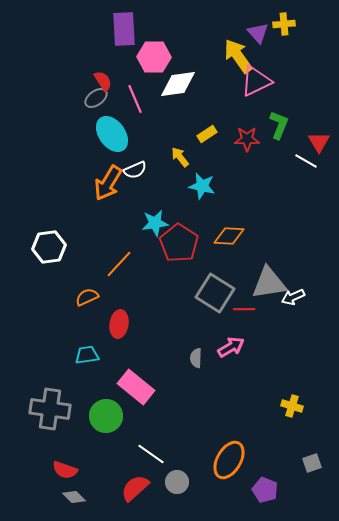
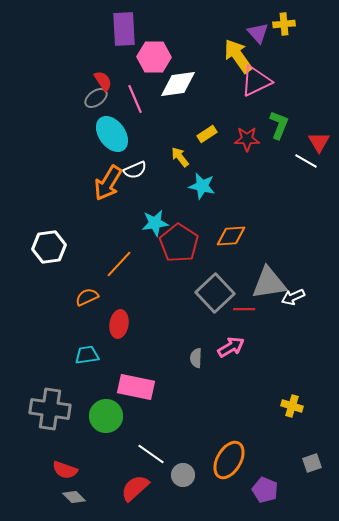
orange diamond at (229, 236): moved 2 px right; rotated 8 degrees counterclockwise
gray square at (215, 293): rotated 15 degrees clockwise
pink rectangle at (136, 387): rotated 27 degrees counterclockwise
gray circle at (177, 482): moved 6 px right, 7 px up
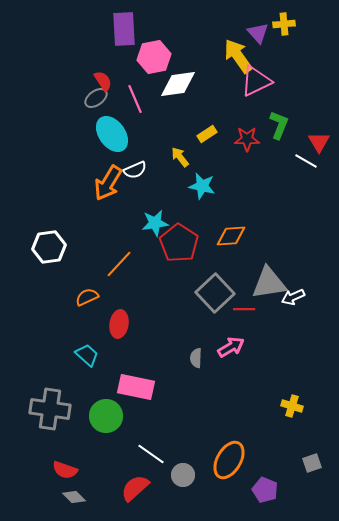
pink hexagon at (154, 57): rotated 12 degrees counterclockwise
cyan trapezoid at (87, 355): rotated 50 degrees clockwise
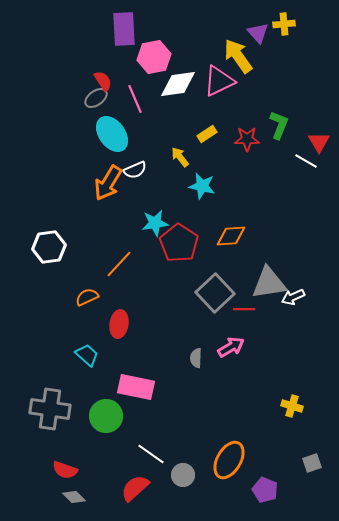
pink triangle at (256, 81): moved 37 px left
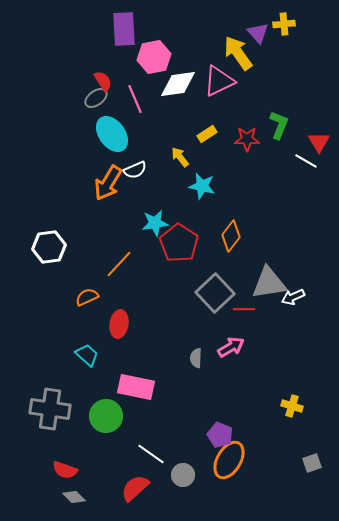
yellow arrow at (238, 56): moved 3 px up
orange diamond at (231, 236): rotated 48 degrees counterclockwise
purple pentagon at (265, 490): moved 45 px left, 55 px up
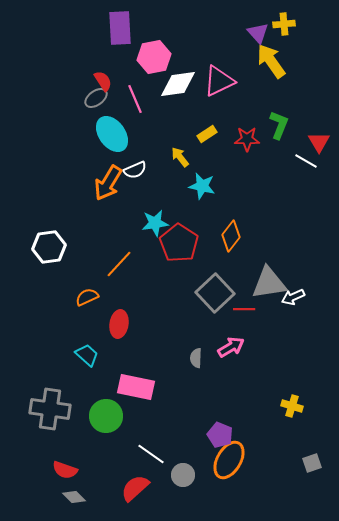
purple rectangle at (124, 29): moved 4 px left, 1 px up
yellow arrow at (238, 53): moved 33 px right, 8 px down
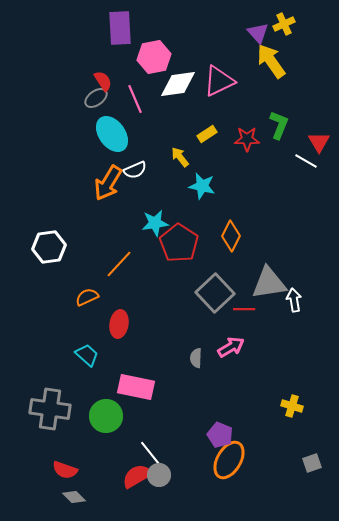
yellow cross at (284, 24): rotated 20 degrees counterclockwise
orange diamond at (231, 236): rotated 12 degrees counterclockwise
white arrow at (293, 297): moved 1 px right, 3 px down; rotated 105 degrees clockwise
white line at (151, 454): rotated 16 degrees clockwise
gray circle at (183, 475): moved 24 px left
red semicircle at (135, 488): moved 2 px right, 12 px up; rotated 12 degrees clockwise
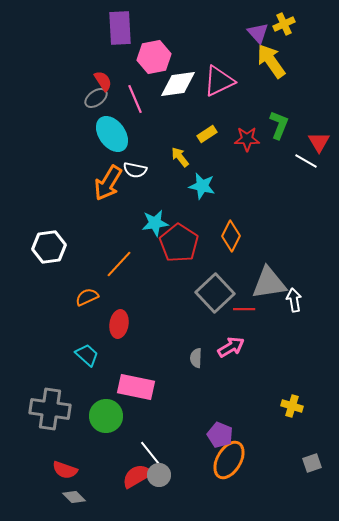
white semicircle at (135, 170): rotated 35 degrees clockwise
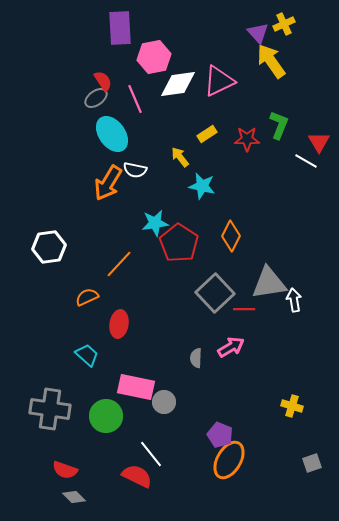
gray circle at (159, 475): moved 5 px right, 73 px up
red semicircle at (137, 476): rotated 56 degrees clockwise
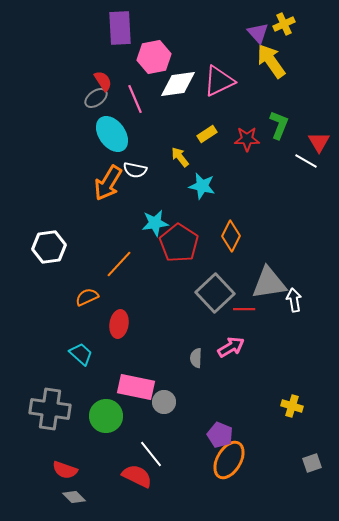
cyan trapezoid at (87, 355): moved 6 px left, 1 px up
